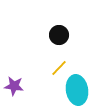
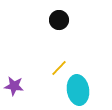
black circle: moved 15 px up
cyan ellipse: moved 1 px right
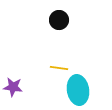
yellow line: rotated 54 degrees clockwise
purple star: moved 1 px left, 1 px down
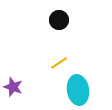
yellow line: moved 5 px up; rotated 42 degrees counterclockwise
purple star: rotated 12 degrees clockwise
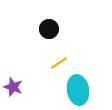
black circle: moved 10 px left, 9 px down
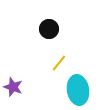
yellow line: rotated 18 degrees counterclockwise
